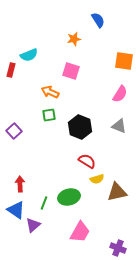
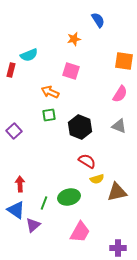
purple cross: rotated 21 degrees counterclockwise
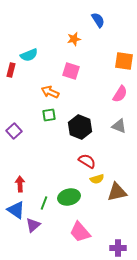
pink trapezoid: rotated 110 degrees clockwise
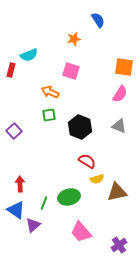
orange square: moved 6 px down
pink trapezoid: moved 1 px right
purple cross: moved 1 px right, 3 px up; rotated 35 degrees counterclockwise
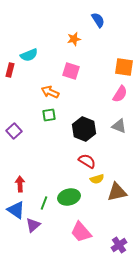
red rectangle: moved 1 px left
black hexagon: moved 4 px right, 2 px down
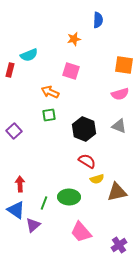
blue semicircle: rotated 35 degrees clockwise
orange square: moved 2 px up
pink semicircle: rotated 42 degrees clockwise
green ellipse: rotated 15 degrees clockwise
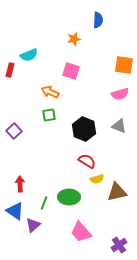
blue triangle: moved 1 px left, 1 px down
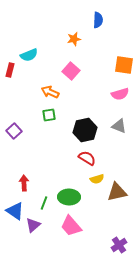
pink square: rotated 24 degrees clockwise
black hexagon: moved 1 px right, 1 px down; rotated 25 degrees clockwise
red semicircle: moved 3 px up
red arrow: moved 4 px right, 1 px up
pink trapezoid: moved 10 px left, 6 px up
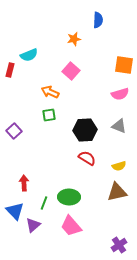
black hexagon: rotated 10 degrees clockwise
yellow semicircle: moved 22 px right, 13 px up
blue triangle: rotated 12 degrees clockwise
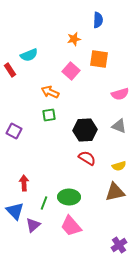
orange square: moved 25 px left, 6 px up
red rectangle: rotated 48 degrees counterclockwise
purple square: rotated 21 degrees counterclockwise
brown triangle: moved 2 px left
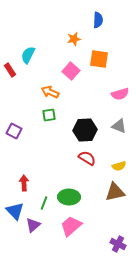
cyan semicircle: moved 1 px left; rotated 138 degrees clockwise
pink trapezoid: rotated 90 degrees clockwise
purple cross: moved 1 px left, 1 px up; rotated 28 degrees counterclockwise
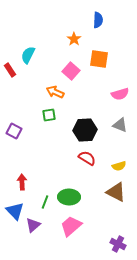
orange star: rotated 24 degrees counterclockwise
orange arrow: moved 5 px right
gray triangle: moved 1 px right, 1 px up
red arrow: moved 2 px left, 1 px up
brown triangle: moved 1 px right; rotated 40 degrees clockwise
green line: moved 1 px right, 1 px up
